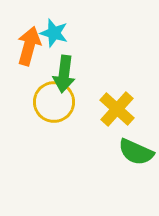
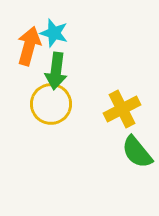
green arrow: moved 8 px left, 3 px up
yellow circle: moved 3 px left, 2 px down
yellow cross: moved 5 px right; rotated 21 degrees clockwise
green semicircle: moved 1 px right; rotated 27 degrees clockwise
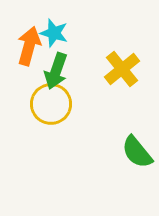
green arrow: rotated 12 degrees clockwise
yellow cross: moved 40 px up; rotated 12 degrees counterclockwise
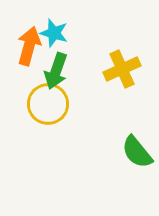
yellow cross: rotated 15 degrees clockwise
yellow circle: moved 3 px left
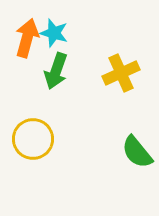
orange arrow: moved 2 px left, 8 px up
yellow cross: moved 1 px left, 4 px down
yellow circle: moved 15 px left, 35 px down
